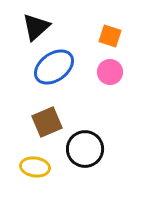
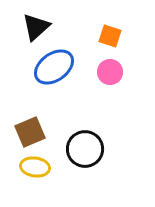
brown square: moved 17 px left, 10 px down
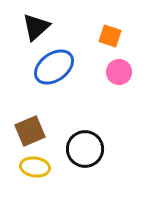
pink circle: moved 9 px right
brown square: moved 1 px up
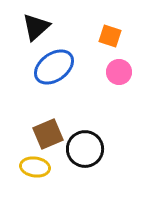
brown square: moved 18 px right, 3 px down
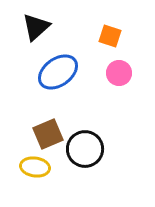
blue ellipse: moved 4 px right, 5 px down
pink circle: moved 1 px down
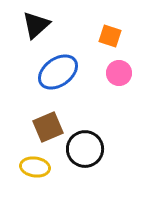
black triangle: moved 2 px up
brown square: moved 7 px up
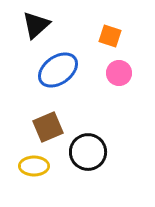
blue ellipse: moved 2 px up
black circle: moved 3 px right, 3 px down
yellow ellipse: moved 1 px left, 1 px up; rotated 8 degrees counterclockwise
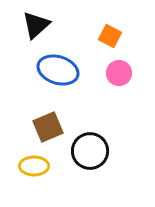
orange square: rotated 10 degrees clockwise
blue ellipse: rotated 54 degrees clockwise
black circle: moved 2 px right, 1 px up
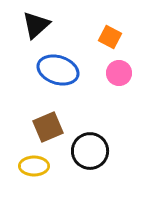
orange square: moved 1 px down
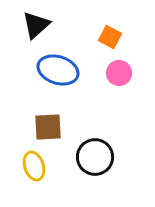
brown square: rotated 20 degrees clockwise
black circle: moved 5 px right, 6 px down
yellow ellipse: rotated 72 degrees clockwise
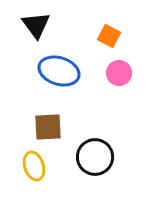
black triangle: rotated 24 degrees counterclockwise
orange square: moved 1 px left, 1 px up
blue ellipse: moved 1 px right, 1 px down
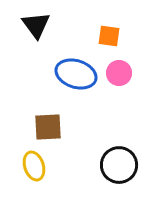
orange square: rotated 20 degrees counterclockwise
blue ellipse: moved 17 px right, 3 px down
black circle: moved 24 px right, 8 px down
